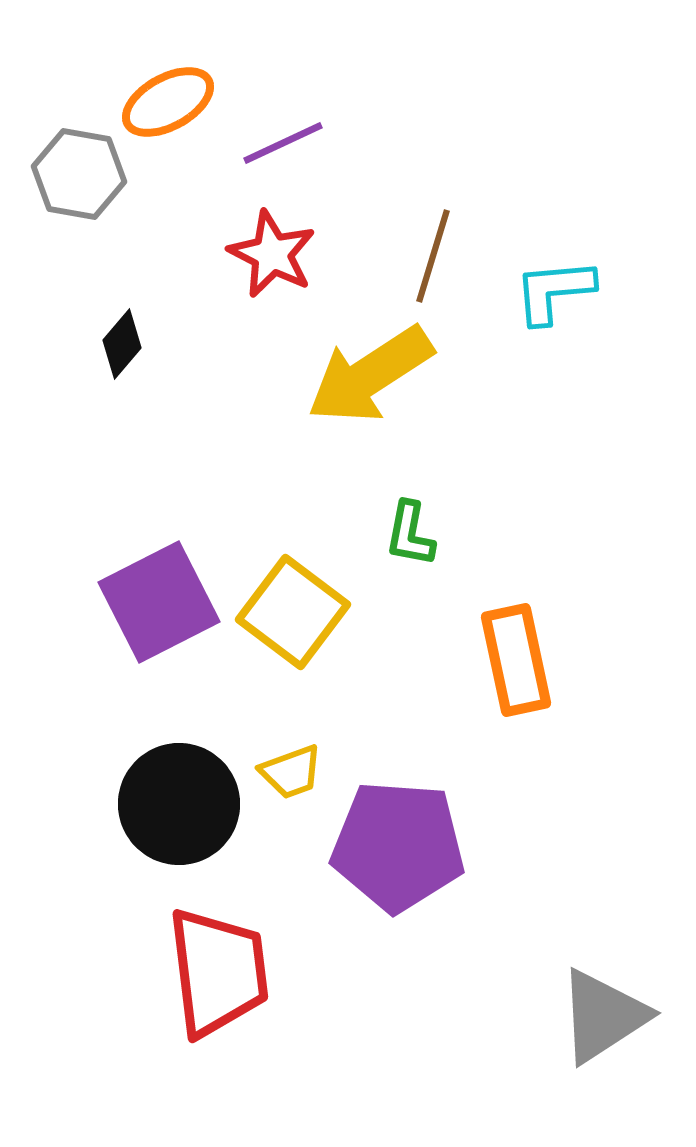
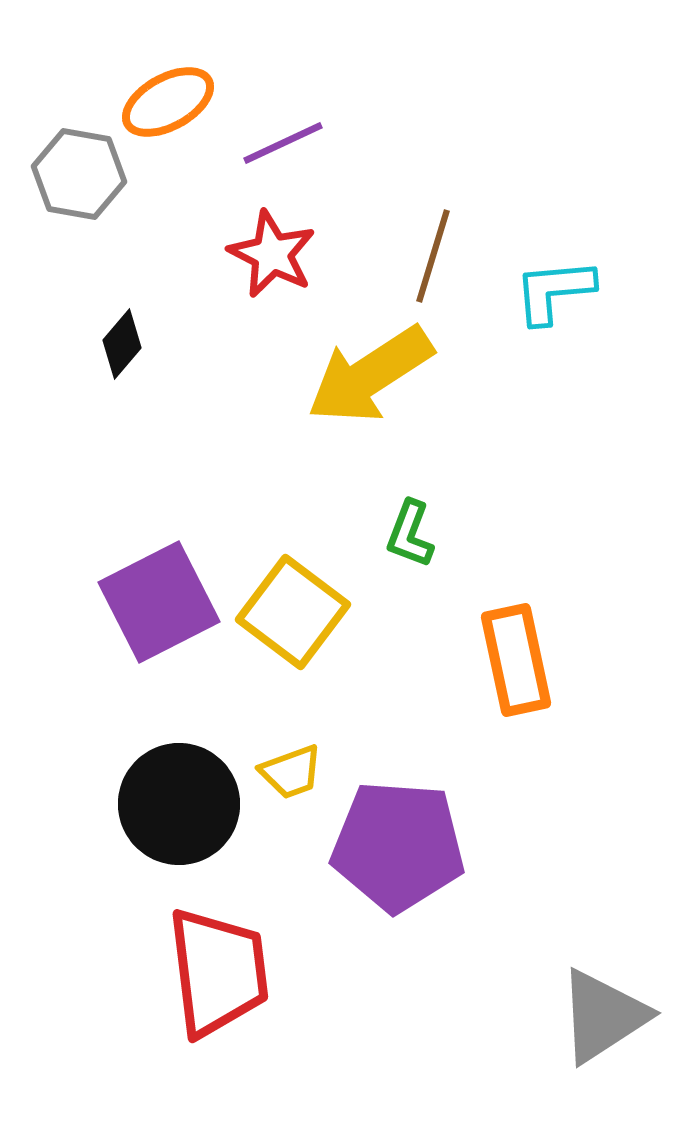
green L-shape: rotated 10 degrees clockwise
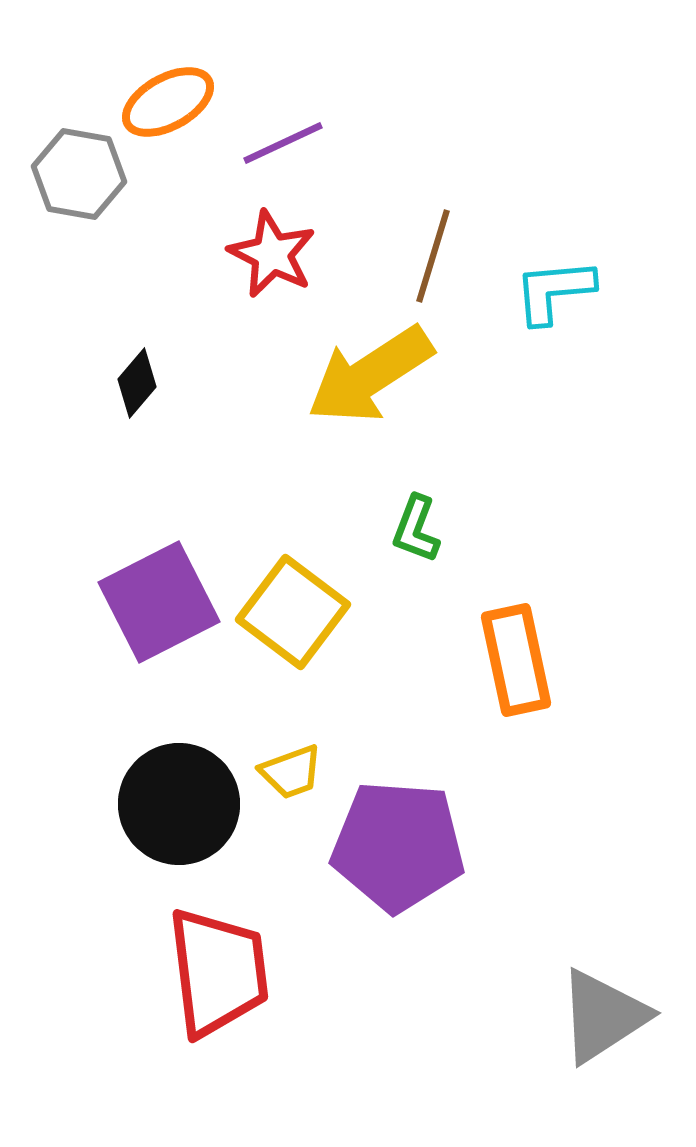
black diamond: moved 15 px right, 39 px down
green L-shape: moved 6 px right, 5 px up
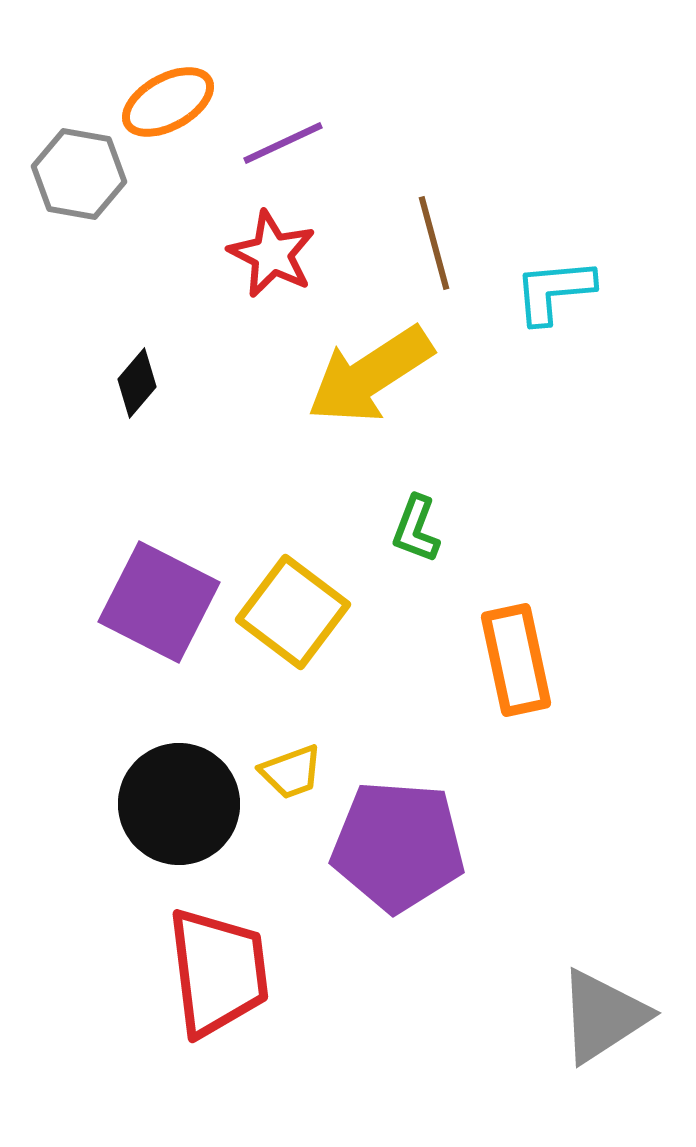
brown line: moved 1 px right, 13 px up; rotated 32 degrees counterclockwise
purple square: rotated 36 degrees counterclockwise
